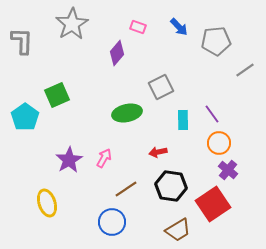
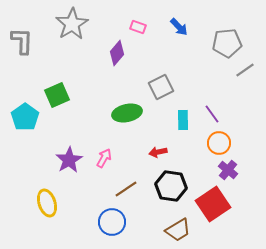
gray pentagon: moved 11 px right, 2 px down
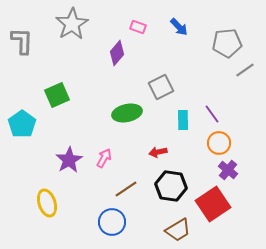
cyan pentagon: moved 3 px left, 7 px down
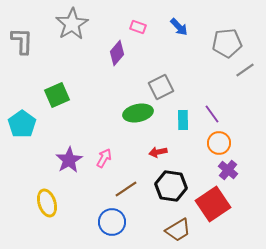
green ellipse: moved 11 px right
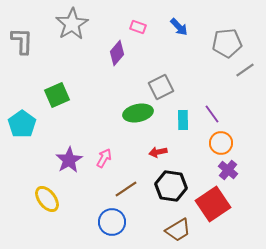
orange circle: moved 2 px right
yellow ellipse: moved 4 px up; rotated 20 degrees counterclockwise
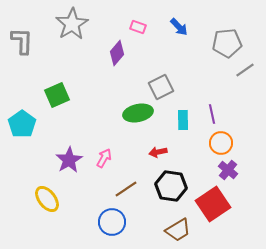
purple line: rotated 24 degrees clockwise
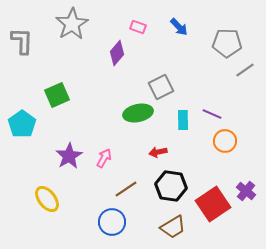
gray pentagon: rotated 8 degrees clockwise
purple line: rotated 54 degrees counterclockwise
orange circle: moved 4 px right, 2 px up
purple star: moved 4 px up
purple cross: moved 18 px right, 21 px down
brown trapezoid: moved 5 px left, 3 px up
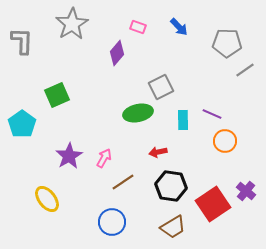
brown line: moved 3 px left, 7 px up
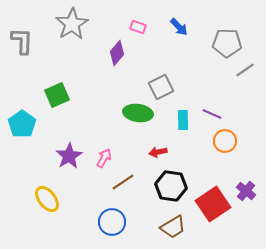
green ellipse: rotated 20 degrees clockwise
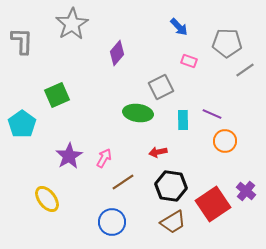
pink rectangle: moved 51 px right, 34 px down
brown trapezoid: moved 5 px up
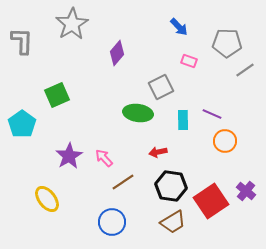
pink arrow: rotated 72 degrees counterclockwise
red square: moved 2 px left, 3 px up
